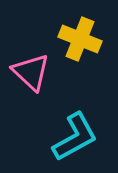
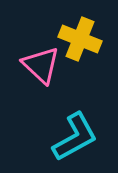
pink triangle: moved 10 px right, 7 px up
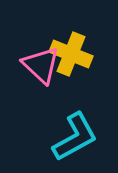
yellow cross: moved 9 px left, 15 px down
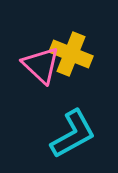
cyan L-shape: moved 2 px left, 3 px up
